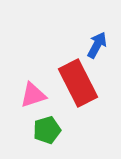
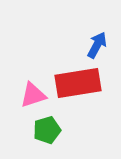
red rectangle: rotated 72 degrees counterclockwise
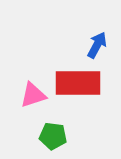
red rectangle: rotated 9 degrees clockwise
green pentagon: moved 6 px right, 6 px down; rotated 24 degrees clockwise
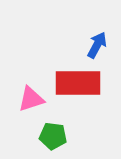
pink triangle: moved 2 px left, 4 px down
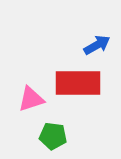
blue arrow: rotated 32 degrees clockwise
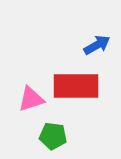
red rectangle: moved 2 px left, 3 px down
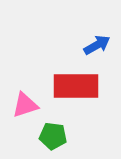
pink triangle: moved 6 px left, 6 px down
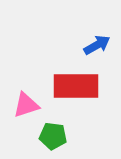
pink triangle: moved 1 px right
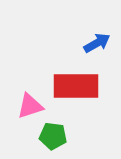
blue arrow: moved 2 px up
pink triangle: moved 4 px right, 1 px down
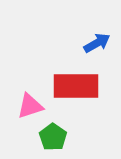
green pentagon: moved 1 px down; rotated 28 degrees clockwise
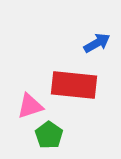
red rectangle: moved 2 px left, 1 px up; rotated 6 degrees clockwise
green pentagon: moved 4 px left, 2 px up
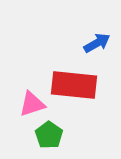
pink triangle: moved 2 px right, 2 px up
